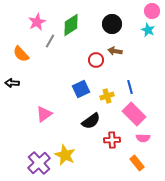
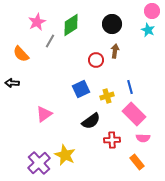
brown arrow: rotated 88 degrees clockwise
orange rectangle: moved 1 px up
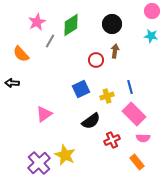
cyan star: moved 3 px right, 6 px down; rotated 16 degrees counterclockwise
red cross: rotated 21 degrees counterclockwise
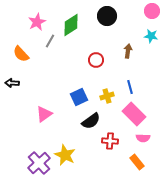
black circle: moved 5 px left, 8 px up
brown arrow: moved 13 px right
blue square: moved 2 px left, 8 px down
red cross: moved 2 px left, 1 px down; rotated 28 degrees clockwise
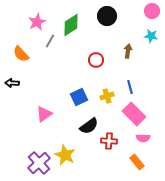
black semicircle: moved 2 px left, 5 px down
red cross: moved 1 px left
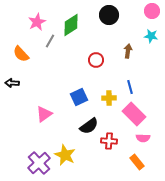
black circle: moved 2 px right, 1 px up
yellow cross: moved 2 px right, 2 px down; rotated 16 degrees clockwise
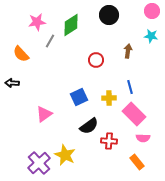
pink star: rotated 18 degrees clockwise
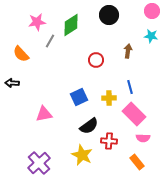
pink triangle: rotated 24 degrees clockwise
yellow star: moved 17 px right
